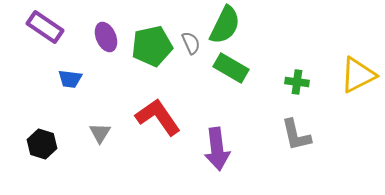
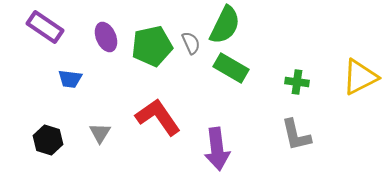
yellow triangle: moved 2 px right, 2 px down
black hexagon: moved 6 px right, 4 px up
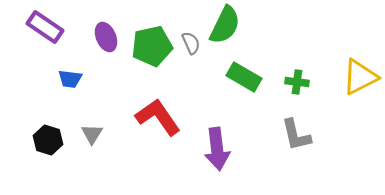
green rectangle: moved 13 px right, 9 px down
gray triangle: moved 8 px left, 1 px down
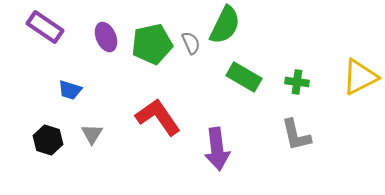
green pentagon: moved 2 px up
blue trapezoid: moved 11 px down; rotated 10 degrees clockwise
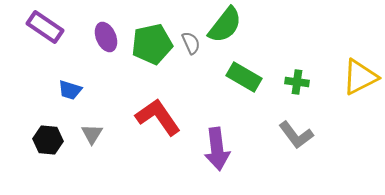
green semicircle: rotated 12 degrees clockwise
gray L-shape: rotated 24 degrees counterclockwise
black hexagon: rotated 12 degrees counterclockwise
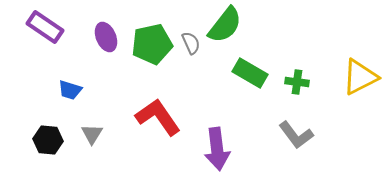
green rectangle: moved 6 px right, 4 px up
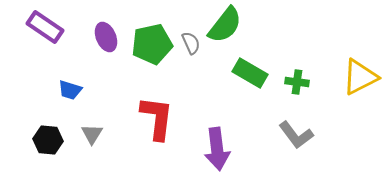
red L-shape: moved 1 px left, 1 px down; rotated 42 degrees clockwise
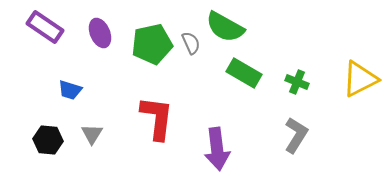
green semicircle: moved 2 px down; rotated 81 degrees clockwise
purple ellipse: moved 6 px left, 4 px up
green rectangle: moved 6 px left
yellow triangle: moved 2 px down
green cross: rotated 15 degrees clockwise
gray L-shape: rotated 111 degrees counterclockwise
